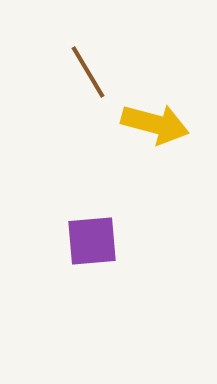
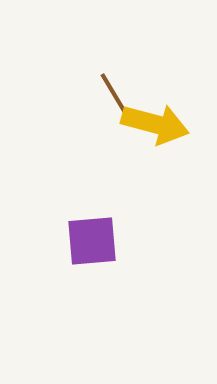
brown line: moved 29 px right, 27 px down
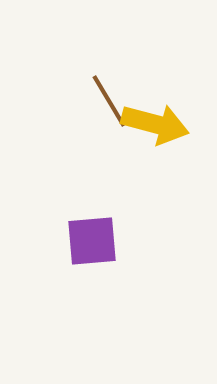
brown line: moved 8 px left, 2 px down
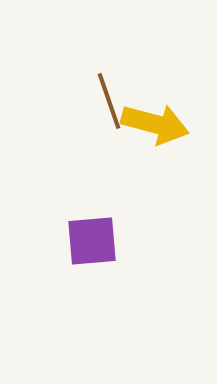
brown line: rotated 12 degrees clockwise
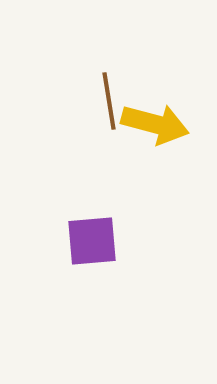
brown line: rotated 10 degrees clockwise
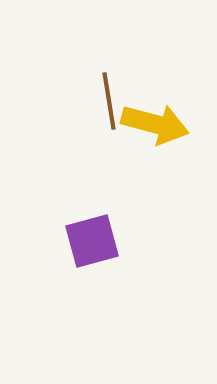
purple square: rotated 10 degrees counterclockwise
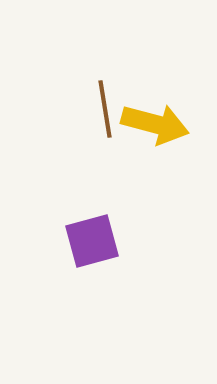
brown line: moved 4 px left, 8 px down
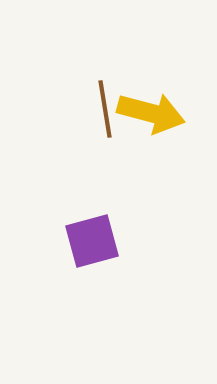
yellow arrow: moved 4 px left, 11 px up
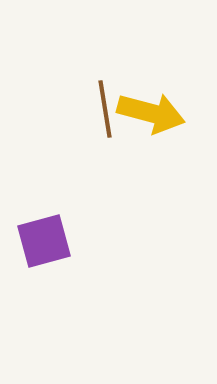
purple square: moved 48 px left
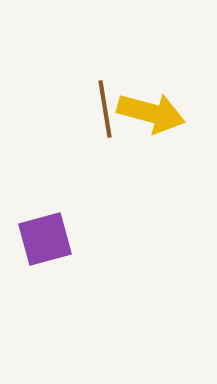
purple square: moved 1 px right, 2 px up
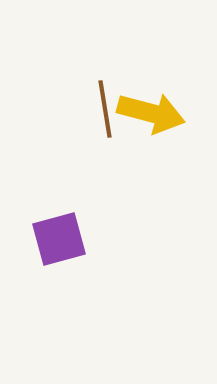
purple square: moved 14 px right
